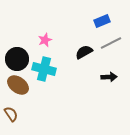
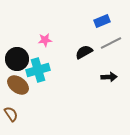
pink star: rotated 16 degrees clockwise
cyan cross: moved 6 px left, 1 px down; rotated 30 degrees counterclockwise
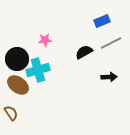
brown semicircle: moved 1 px up
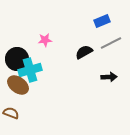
cyan cross: moved 8 px left
brown semicircle: rotated 35 degrees counterclockwise
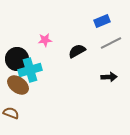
black semicircle: moved 7 px left, 1 px up
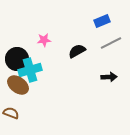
pink star: moved 1 px left
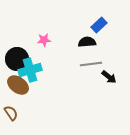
blue rectangle: moved 3 px left, 4 px down; rotated 21 degrees counterclockwise
gray line: moved 20 px left, 21 px down; rotated 20 degrees clockwise
black semicircle: moved 10 px right, 9 px up; rotated 24 degrees clockwise
black arrow: rotated 42 degrees clockwise
brown semicircle: rotated 35 degrees clockwise
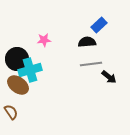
brown semicircle: moved 1 px up
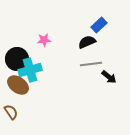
black semicircle: rotated 18 degrees counterclockwise
